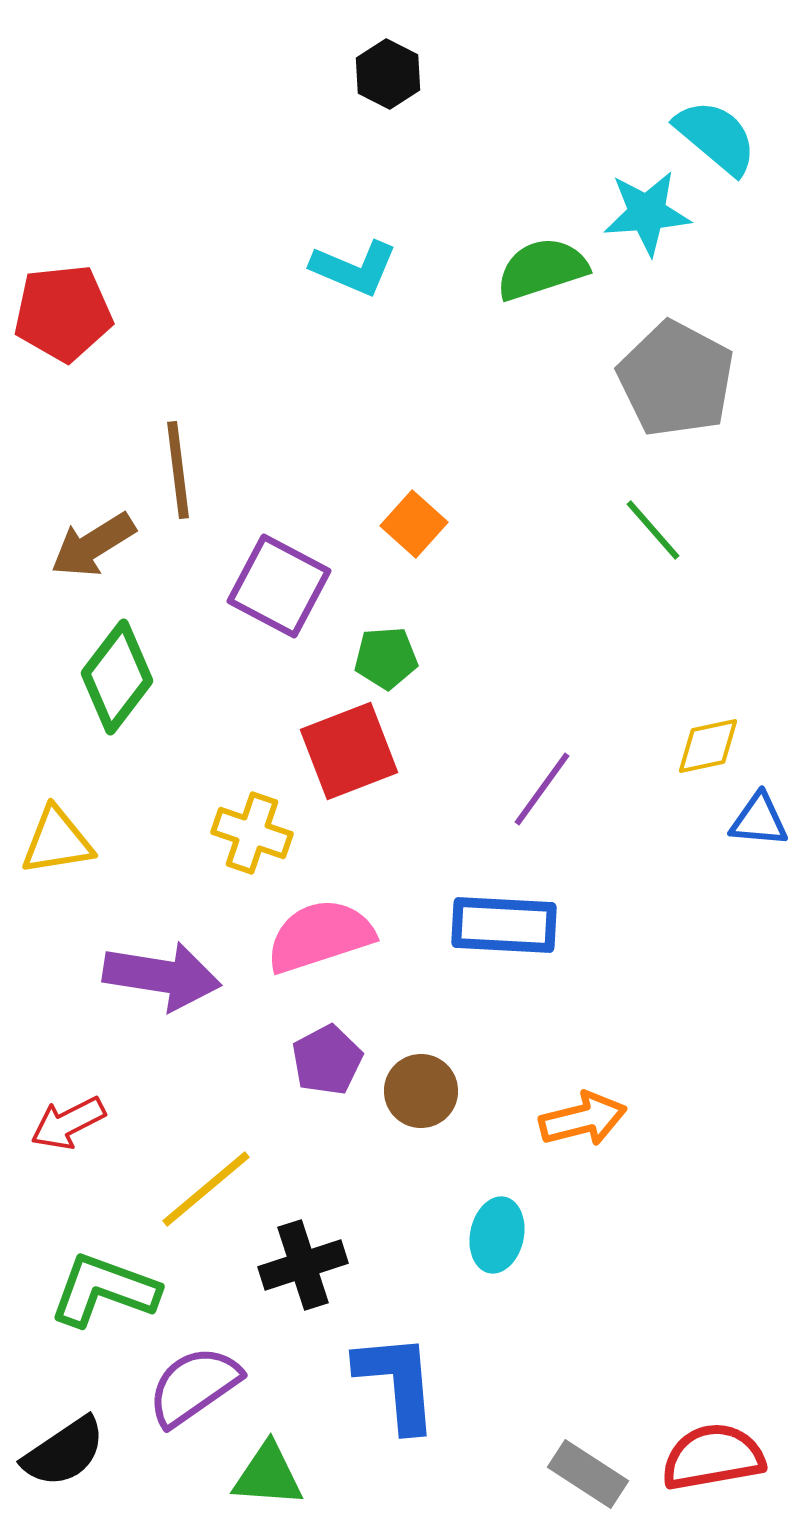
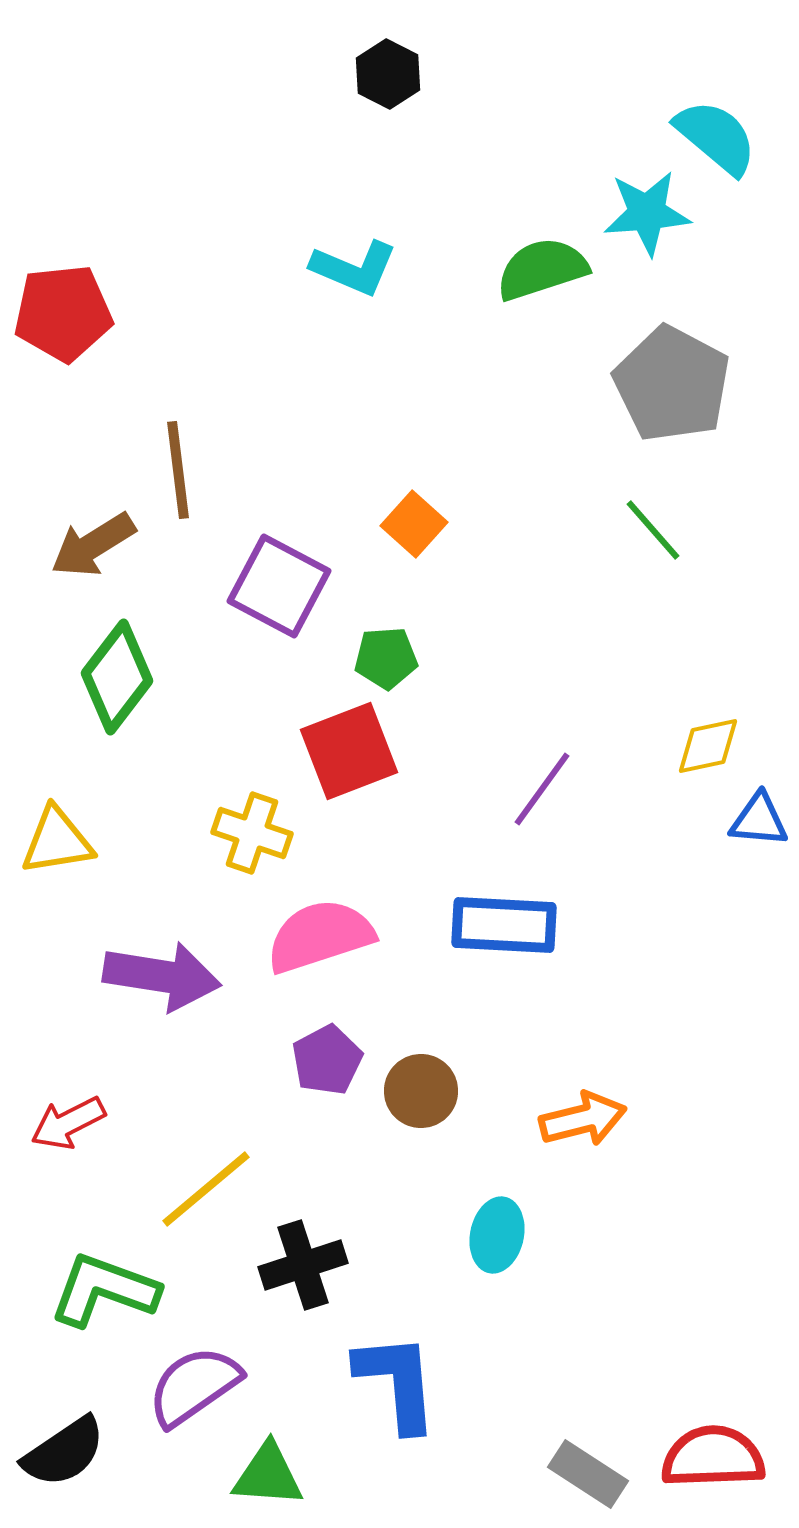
gray pentagon: moved 4 px left, 5 px down
red semicircle: rotated 8 degrees clockwise
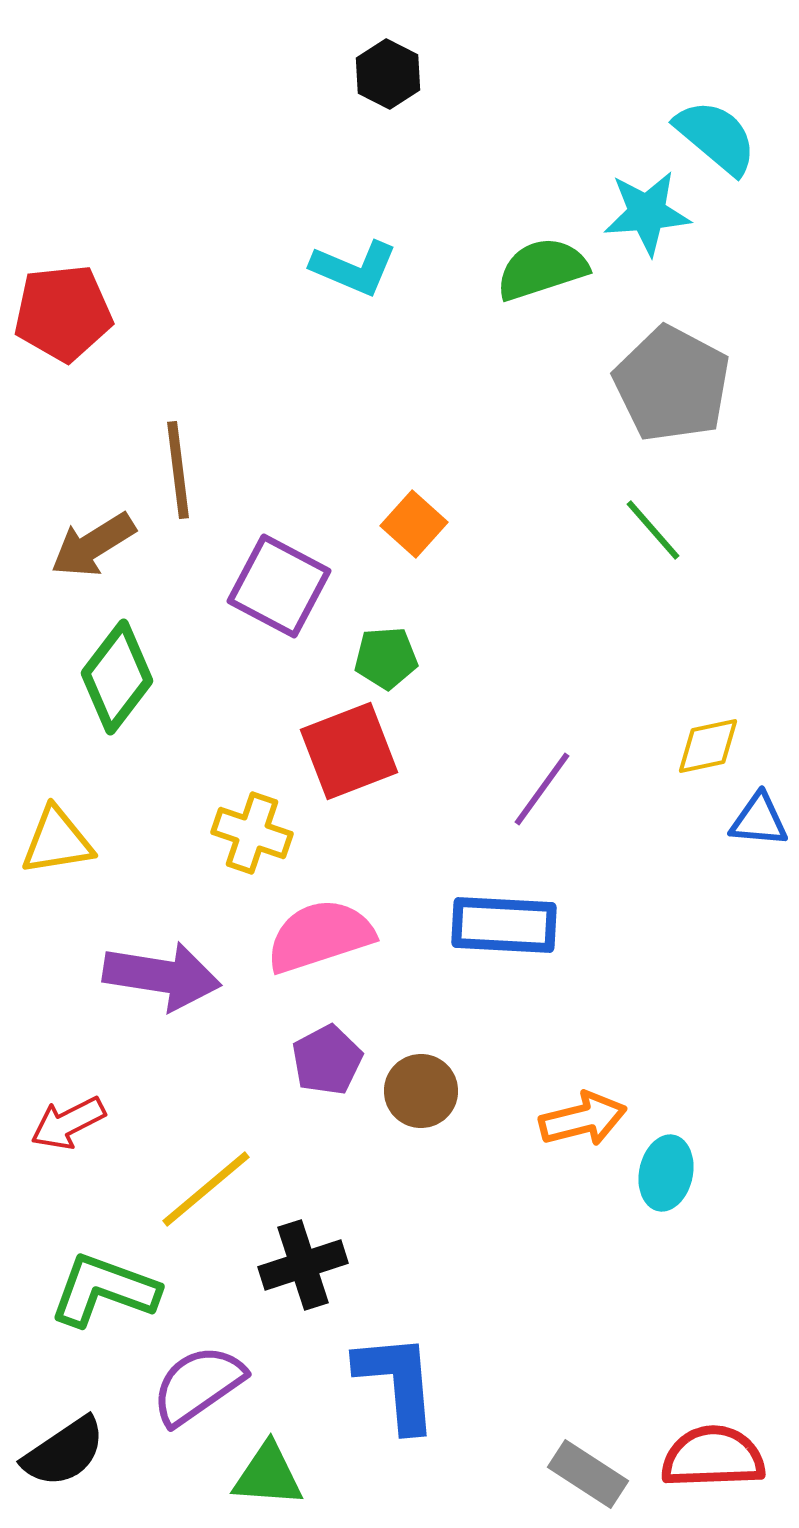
cyan ellipse: moved 169 px right, 62 px up
purple semicircle: moved 4 px right, 1 px up
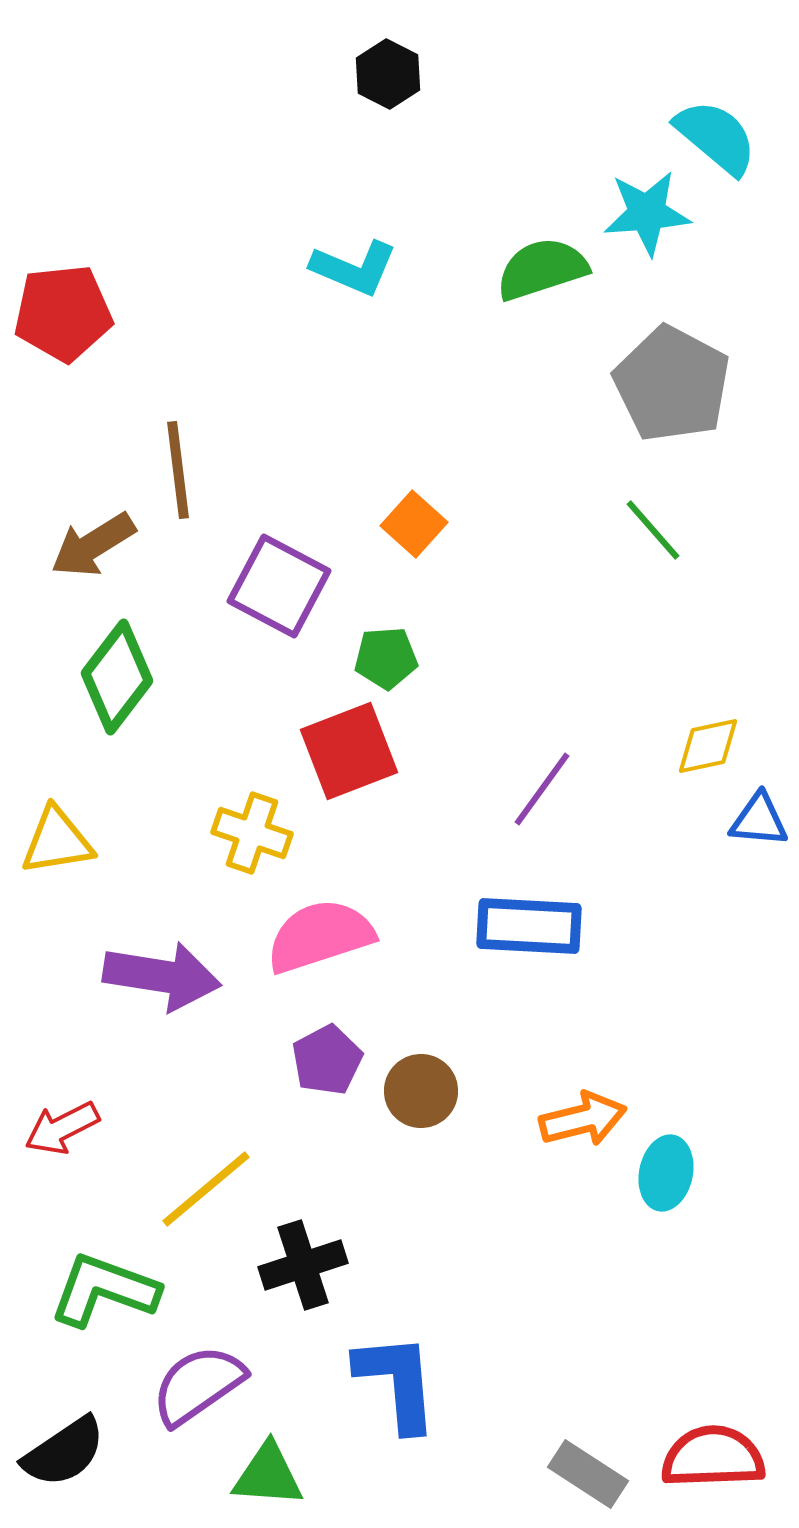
blue rectangle: moved 25 px right, 1 px down
red arrow: moved 6 px left, 5 px down
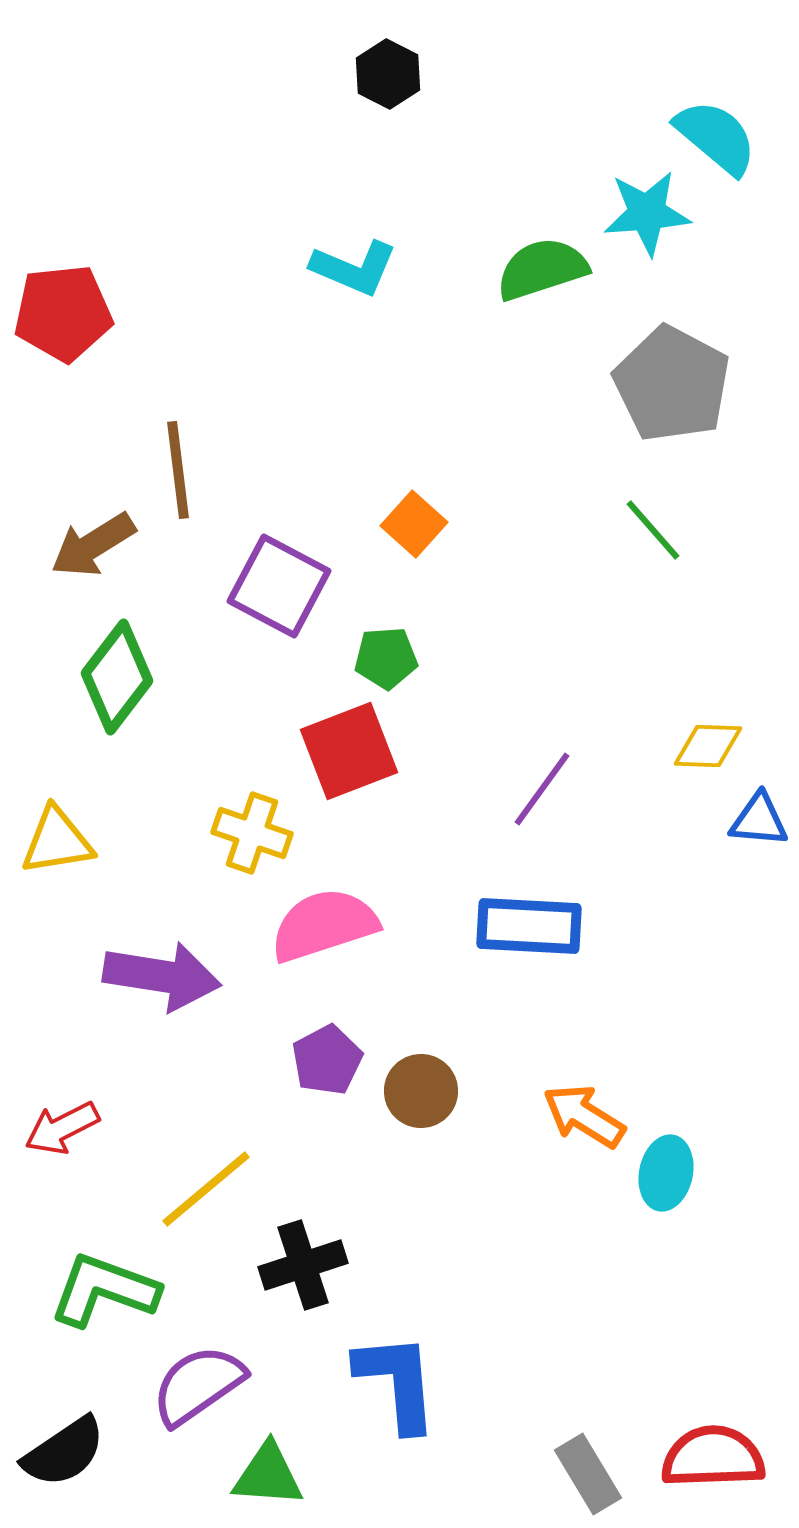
yellow diamond: rotated 14 degrees clockwise
pink semicircle: moved 4 px right, 11 px up
orange arrow: moved 1 px right, 3 px up; rotated 134 degrees counterclockwise
gray rectangle: rotated 26 degrees clockwise
